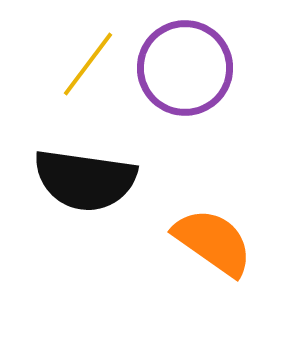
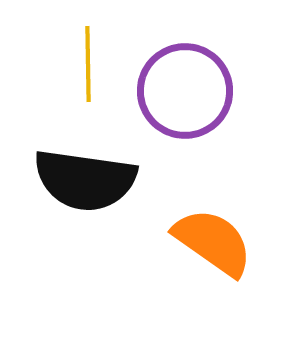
yellow line: rotated 38 degrees counterclockwise
purple circle: moved 23 px down
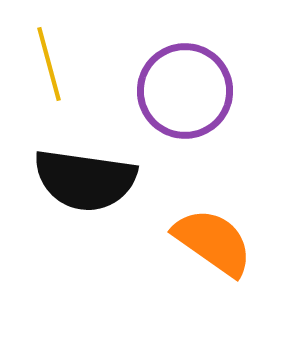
yellow line: moved 39 px left; rotated 14 degrees counterclockwise
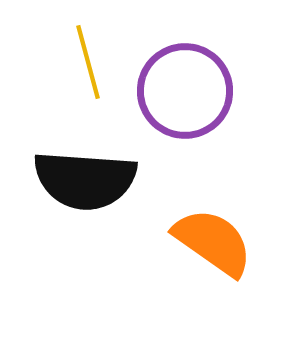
yellow line: moved 39 px right, 2 px up
black semicircle: rotated 4 degrees counterclockwise
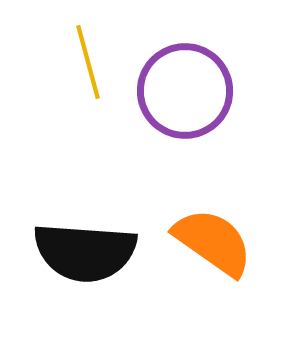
black semicircle: moved 72 px down
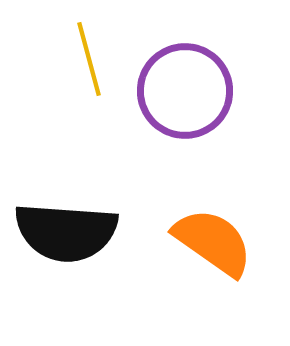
yellow line: moved 1 px right, 3 px up
black semicircle: moved 19 px left, 20 px up
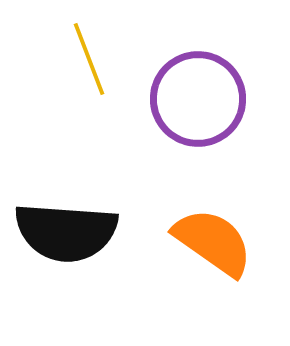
yellow line: rotated 6 degrees counterclockwise
purple circle: moved 13 px right, 8 px down
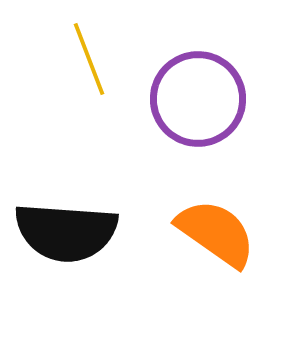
orange semicircle: moved 3 px right, 9 px up
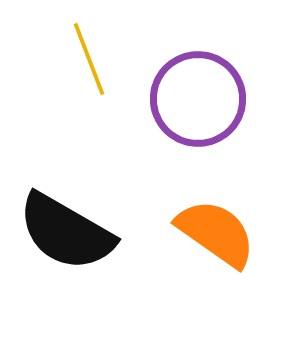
black semicircle: rotated 26 degrees clockwise
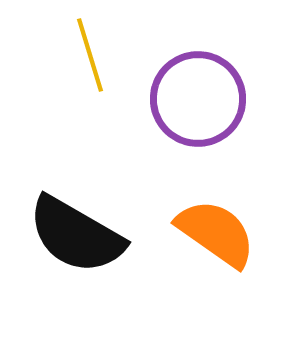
yellow line: moved 1 px right, 4 px up; rotated 4 degrees clockwise
black semicircle: moved 10 px right, 3 px down
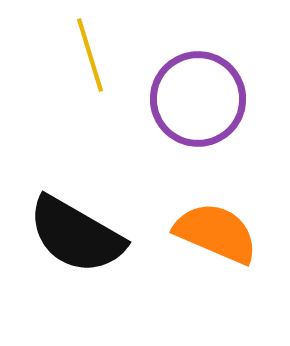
orange semicircle: rotated 12 degrees counterclockwise
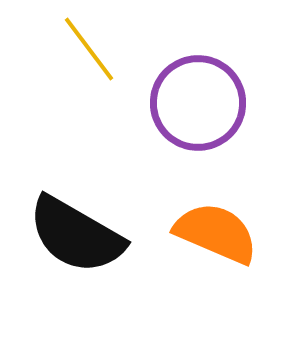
yellow line: moved 1 px left, 6 px up; rotated 20 degrees counterclockwise
purple circle: moved 4 px down
